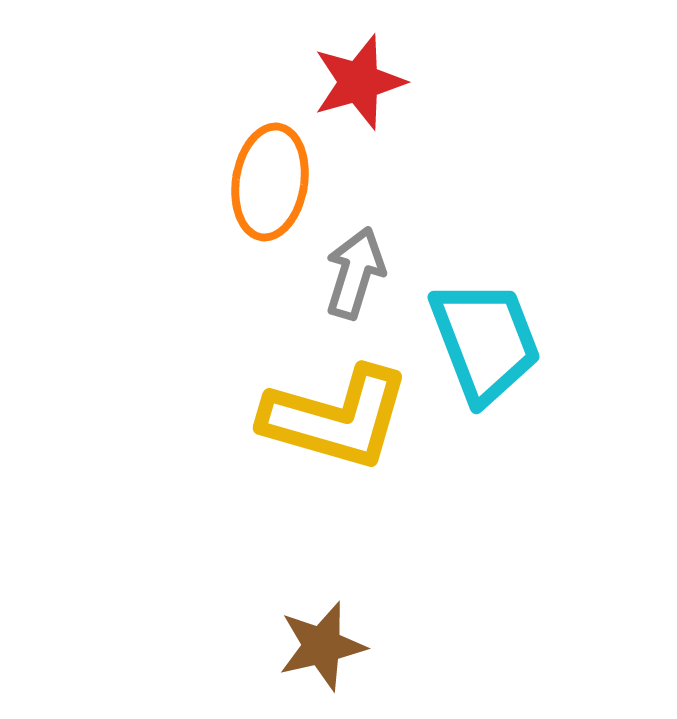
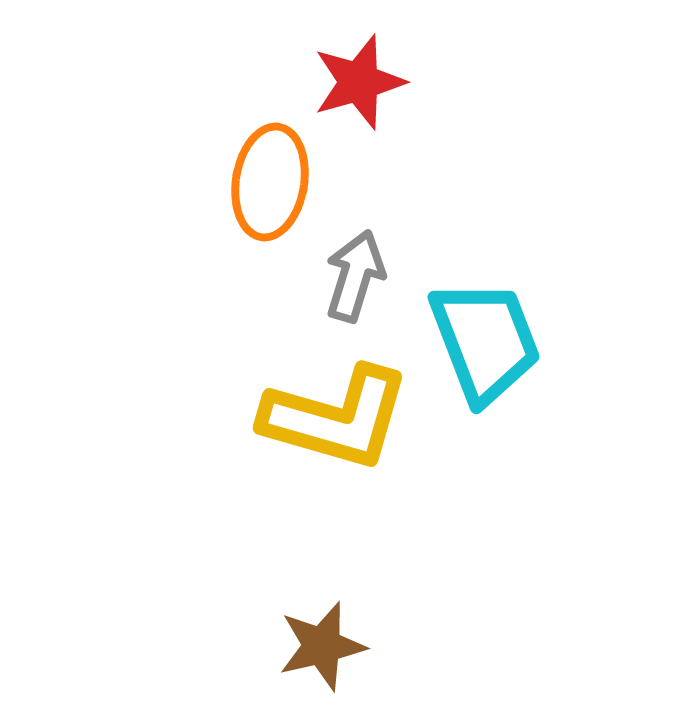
gray arrow: moved 3 px down
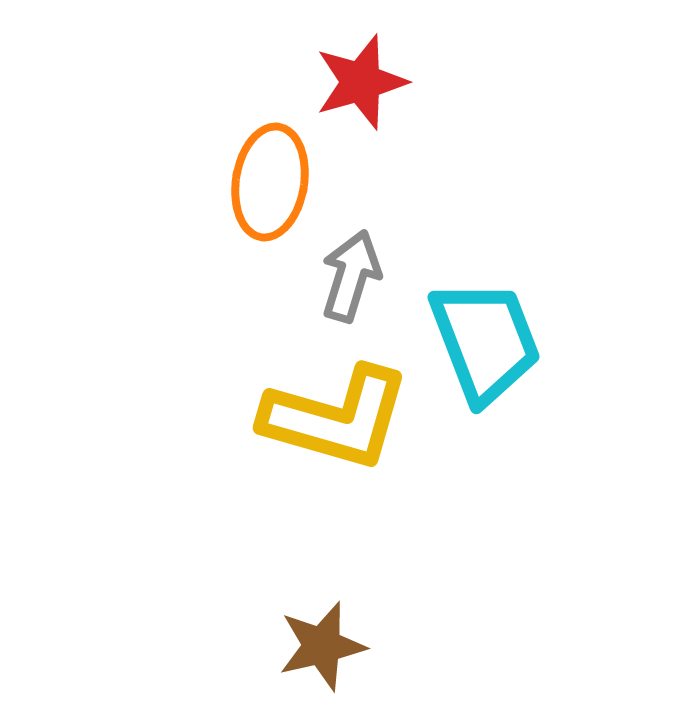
red star: moved 2 px right
gray arrow: moved 4 px left
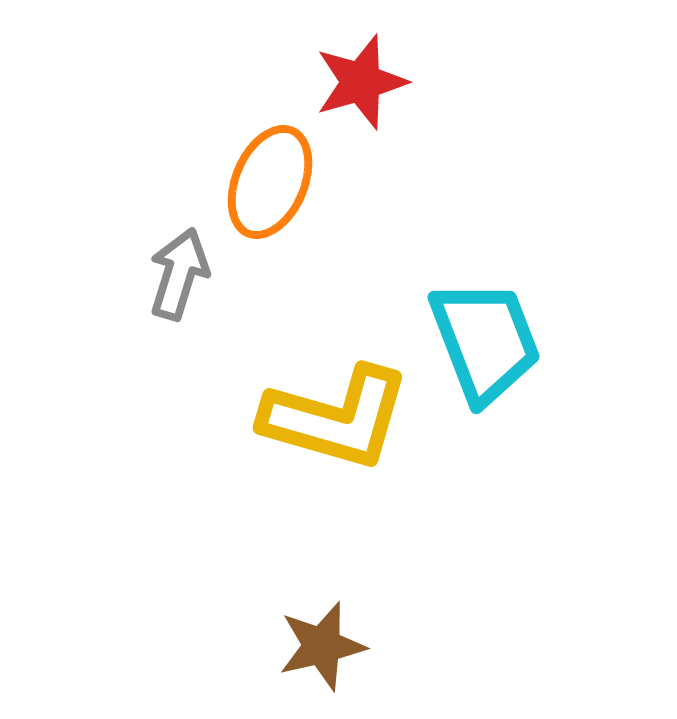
orange ellipse: rotated 14 degrees clockwise
gray arrow: moved 172 px left, 2 px up
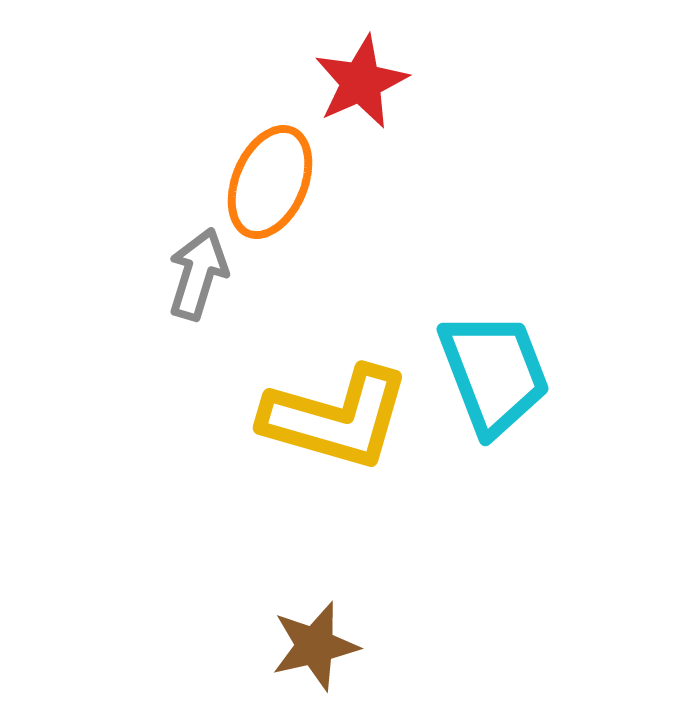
red star: rotated 8 degrees counterclockwise
gray arrow: moved 19 px right
cyan trapezoid: moved 9 px right, 32 px down
brown star: moved 7 px left
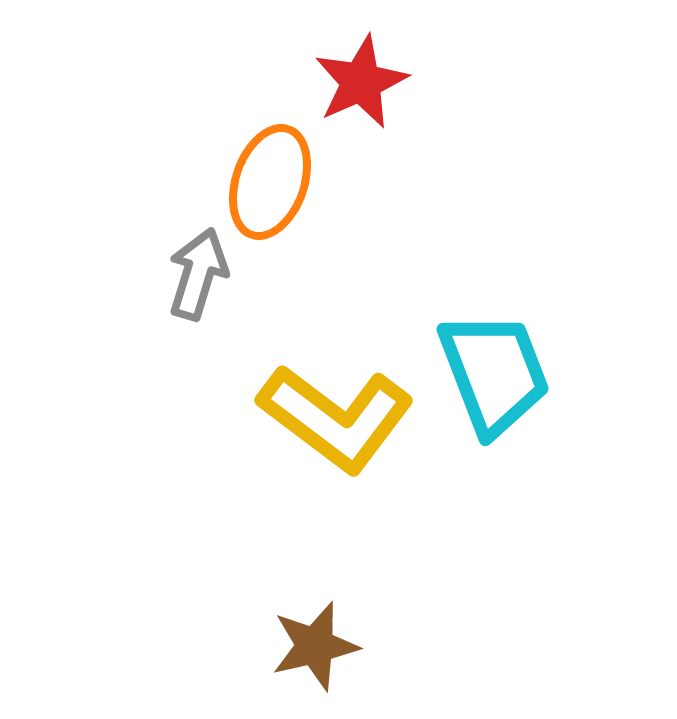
orange ellipse: rotated 4 degrees counterclockwise
yellow L-shape: rotated 21 degrees clockwise
